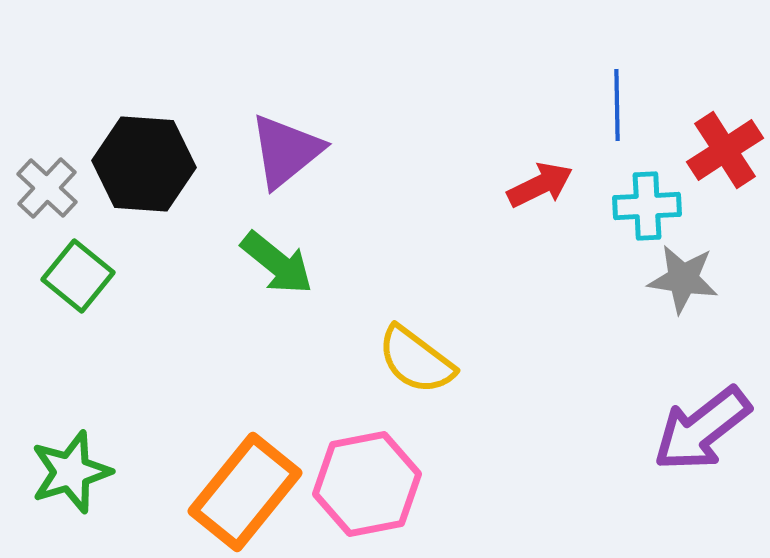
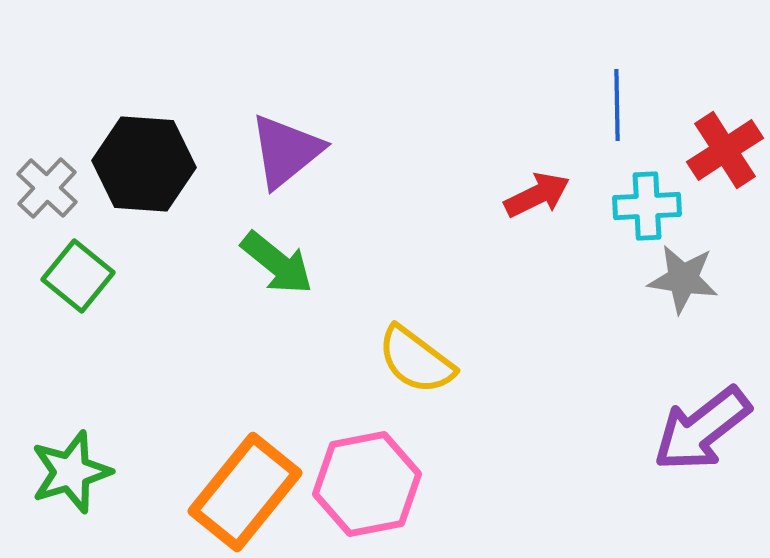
red arrow: moved 3 px left, 10 px down
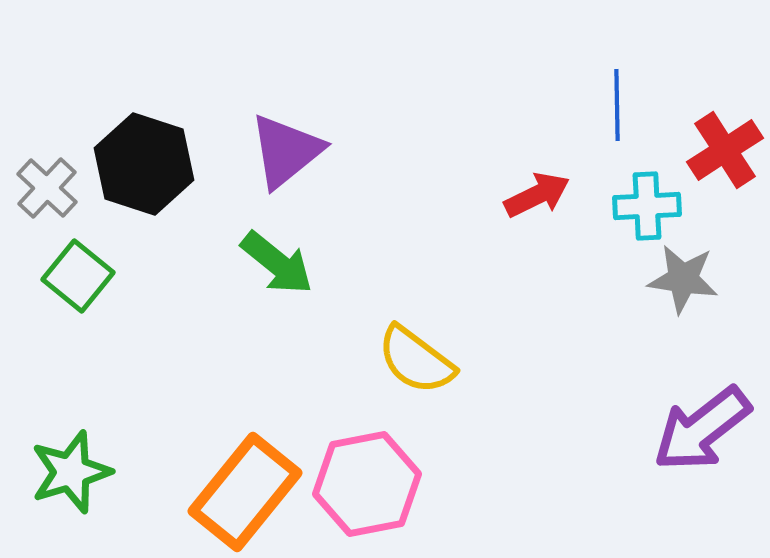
black hexagon: rotated 14 degrees clockwise
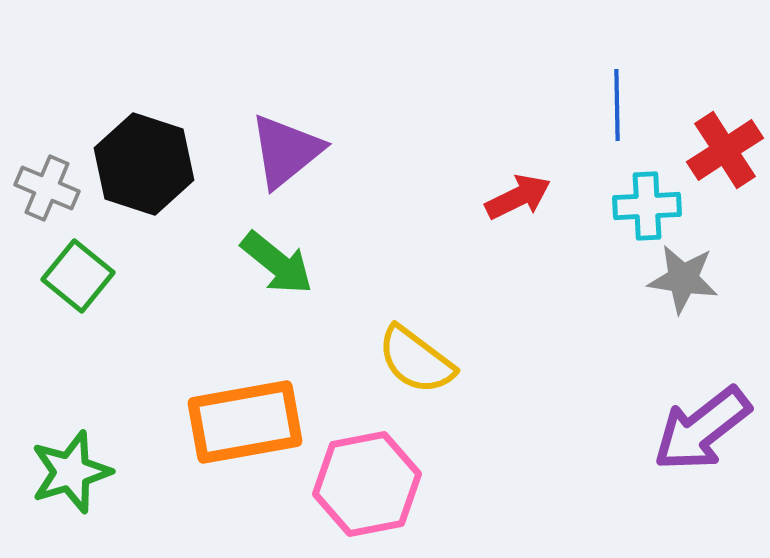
gray cross: rotated 20 degrees counterclockwise
red arrow: moved 19 px left, 2 px down
orange rectangle: moved 70 px up; rotated 41 degrees clockwise
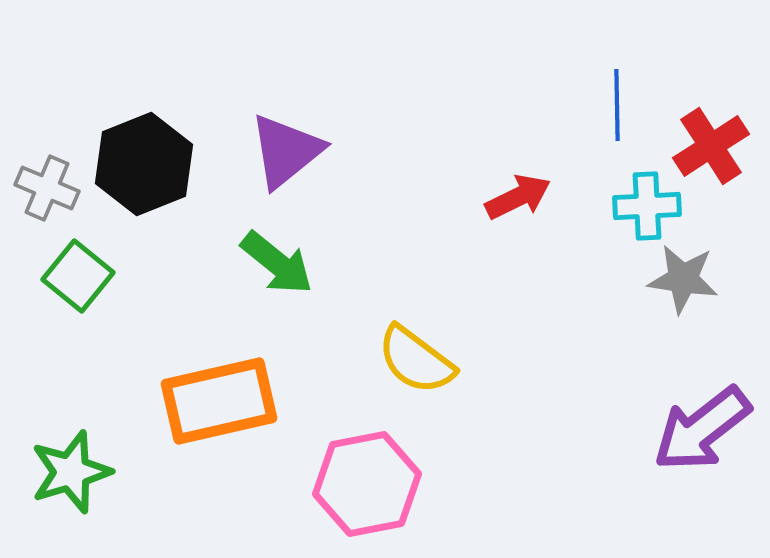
red cross: moved 14 px left, 4 px up
black hexagon: rotated 20 degrees clockwise
orange rectangle: moved 26 px left, 21 px up; rotated 3 degrees counterclockwise
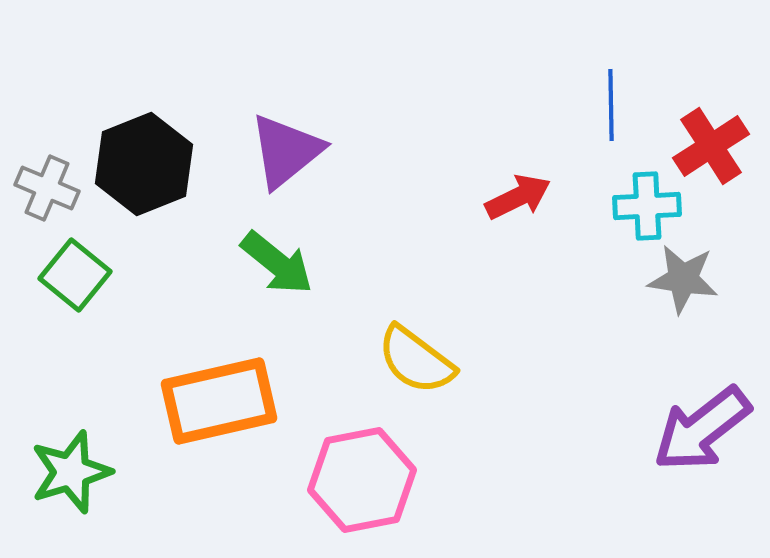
blue line: moved 6 px left
green square: moved 3 px left, 1 px up
pink hexagon: moved 5 px left, 4 px up
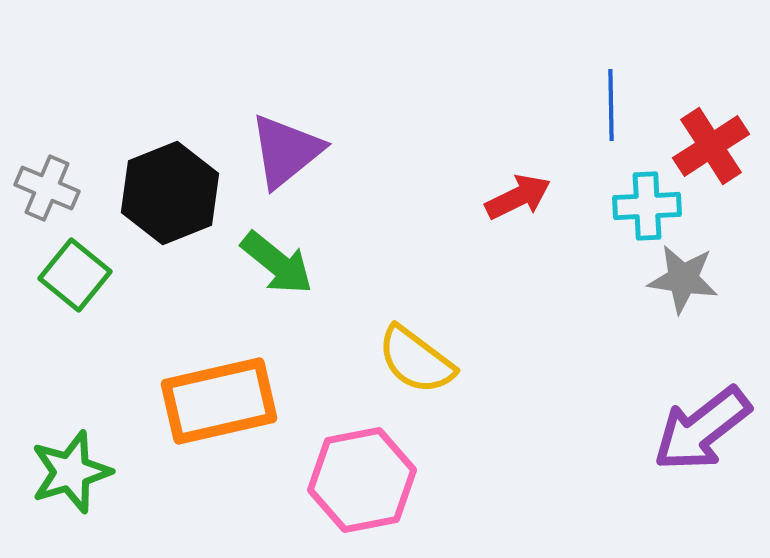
black hexagon: moved 26 px right, 29 px down
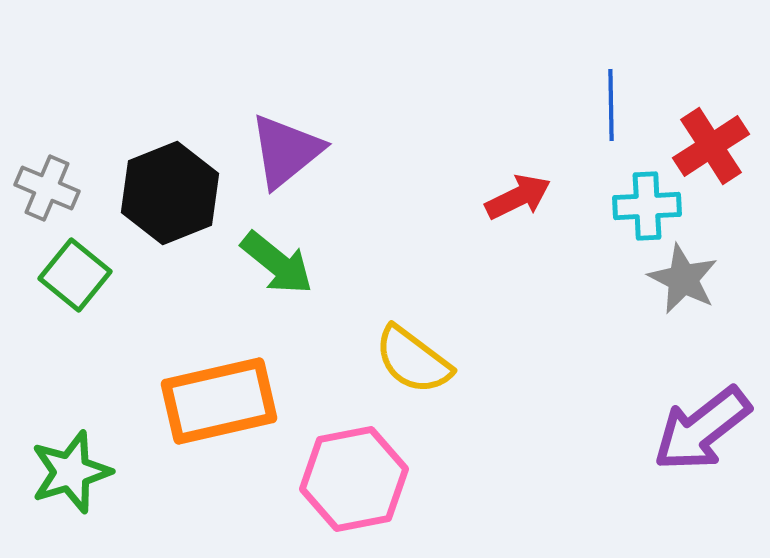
gray star: rotated 18 degrees clockwise
yellow semicircle: moved 3 px left
pink hexagon: moved 8 px left, 1 px up
